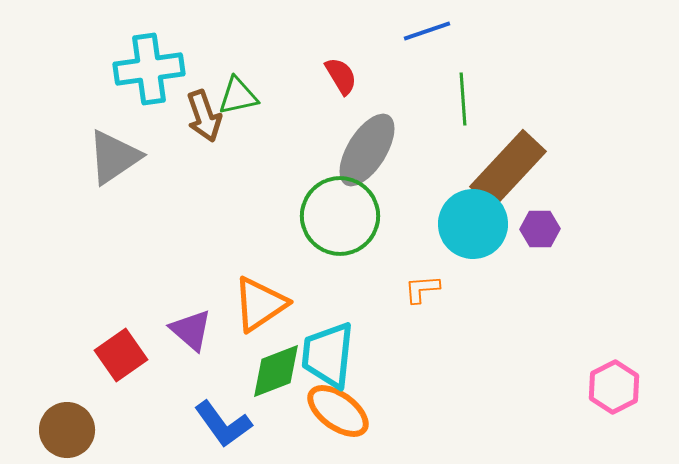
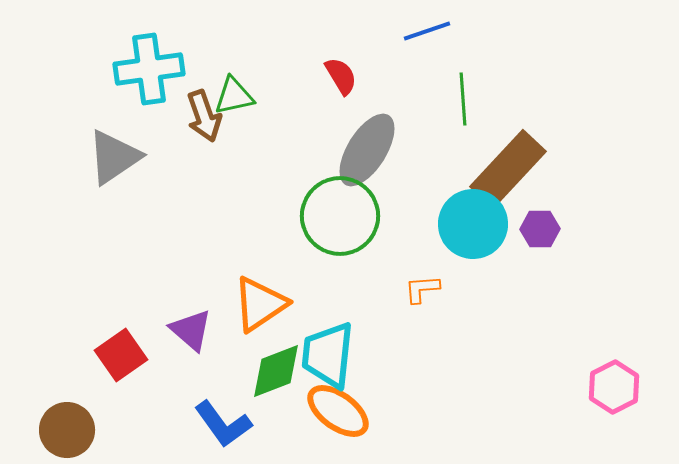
green triangle: moved 4 px left
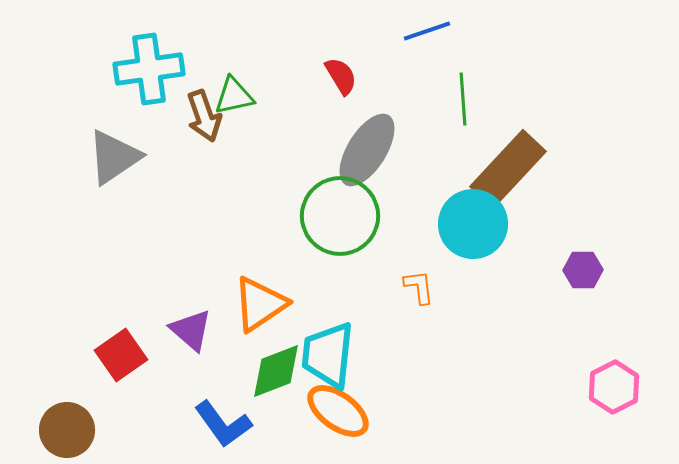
purple hexagon: moved 43 px right, 41 px down
orange L-shape: moved 3 px left, 2 px up; rotated 87 degrees clockwise
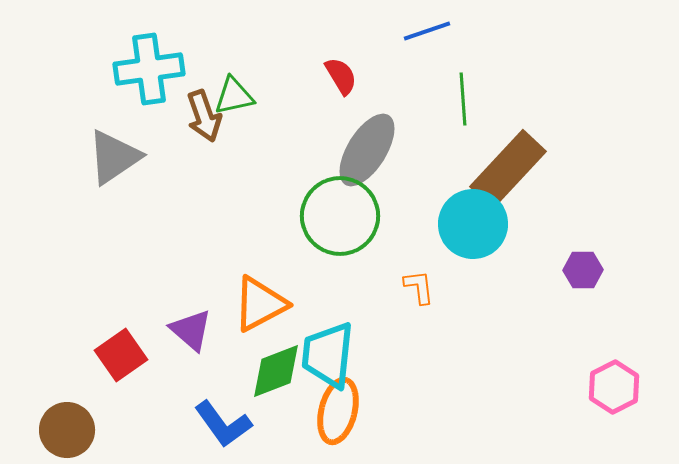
orange triangle: rotated 6 degrees clockwise
orange ellipse: rotated 68 degrees clockwise
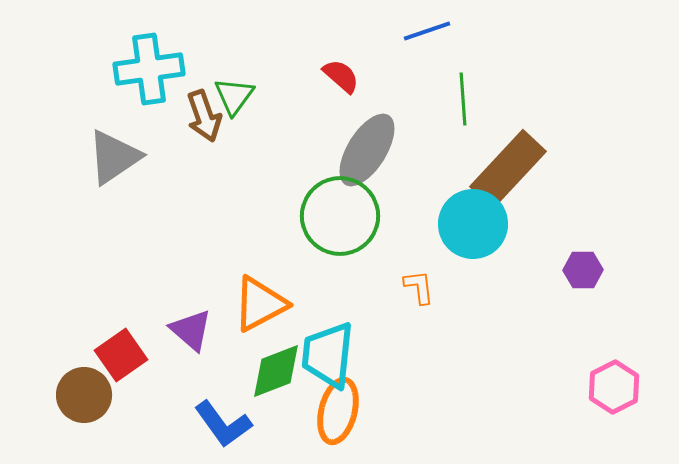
red semicircle: rotated 18 degrees counterclockwise
green triangle: rotated 42 degrees counterclockwise
brown circle: moved 17 px right, 35 px up
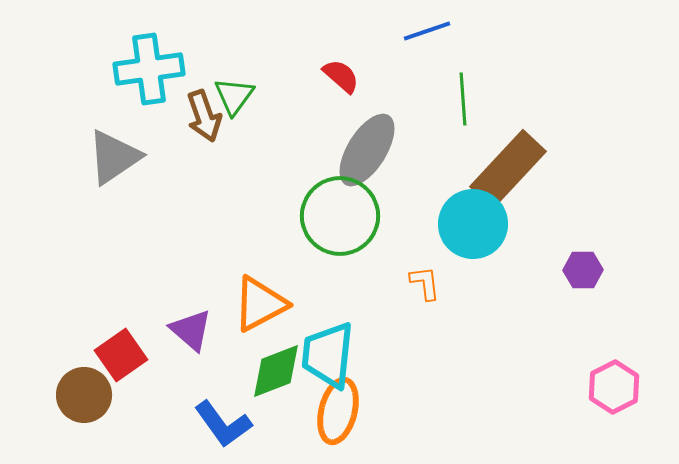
orange L-shape: moved 6 px right, 4 px up
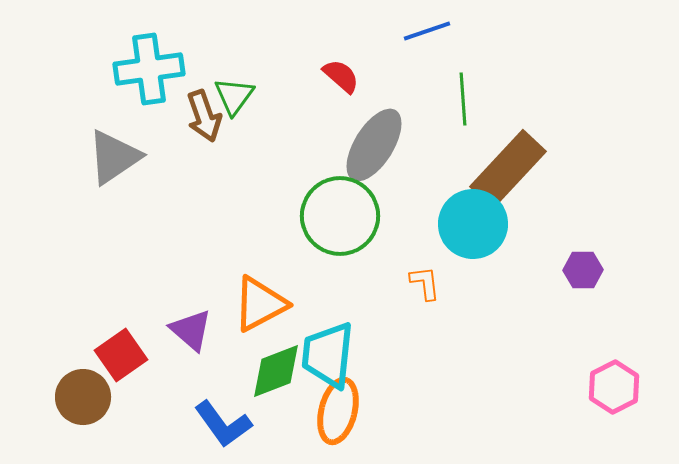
gray ellipse: moved 7 px right, 5 px up
brown circle: moved 1 px left, 2 px down
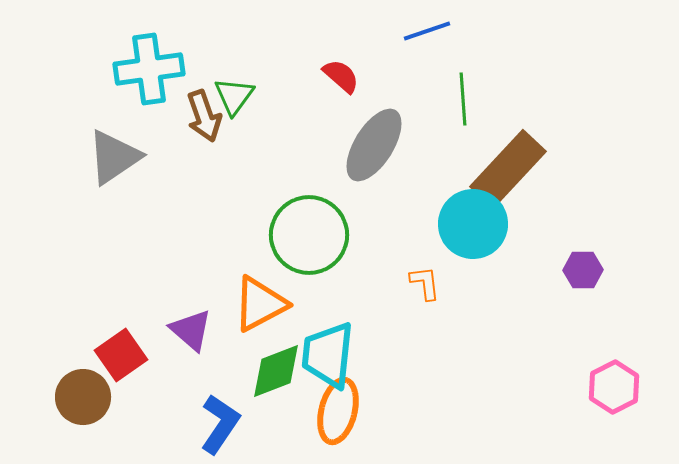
green circle: moved 31 px left, 19 px down
blue L-shape: moved 3 px left; rotated 110 degrees counterclockwise
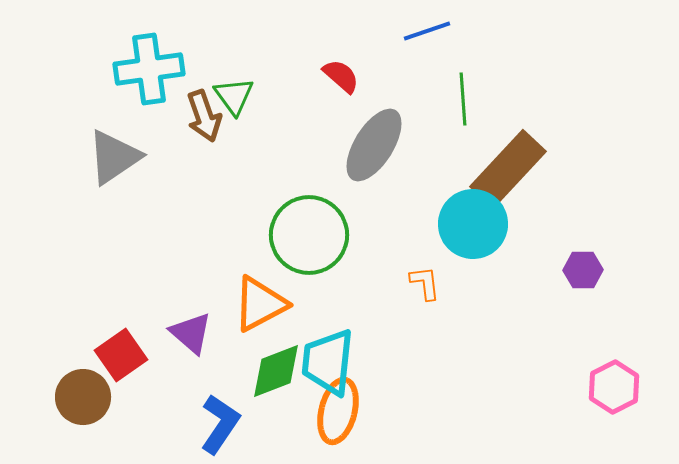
green triangle: rotated 12 degrees counterclockwise
purple triangle: moved 3 px down
cyan trapezoid: moved 7 px down
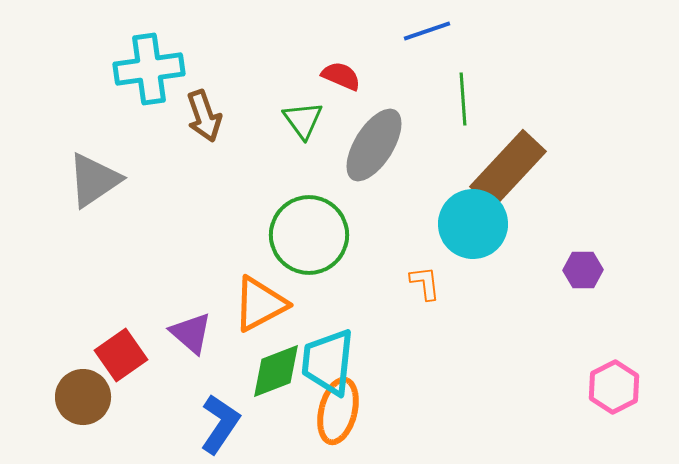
red semicircle: rotated 18 degrees counterclockwise
green triangle: moved 69 px right, 24 px down
gray triangle: moved 20 px left, 23 px down
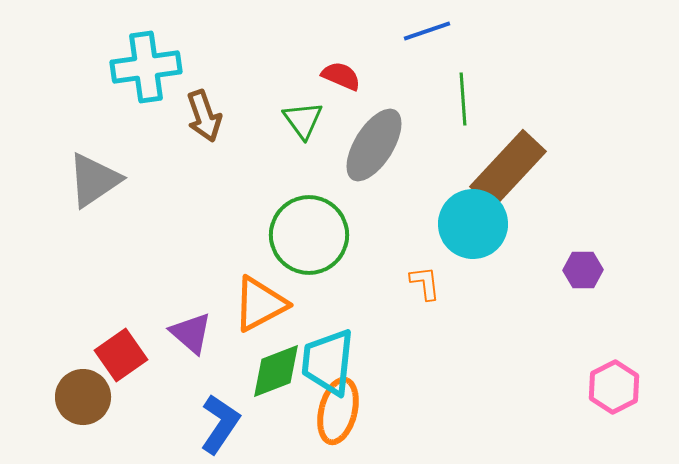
cyan cross: moved 3 px left, 2 px up
